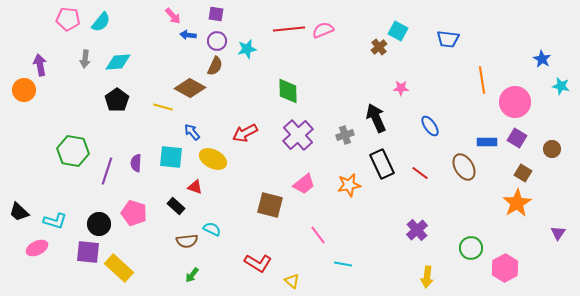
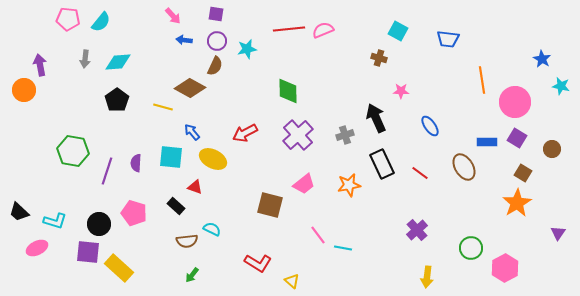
blue arrow at (188, 35): moved 4 px left, 5 px down
brown cross at (379, 47): moved 11 px down; rotated 35 degrees counterclockwise
pink star at (401, 88): moved 3 px down
cyan line at (343, 264): moved 16 px up
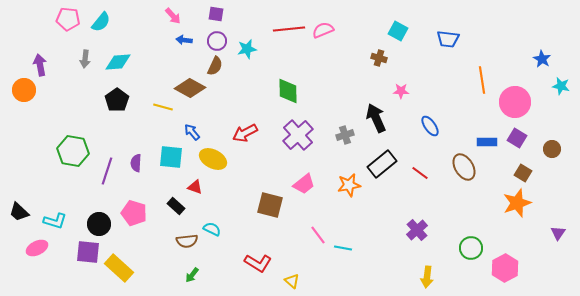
black rectangle at (382, 164): rotated 76 degrees clockwise
orange star at (517, 203): rotated 12 degrees clockwise
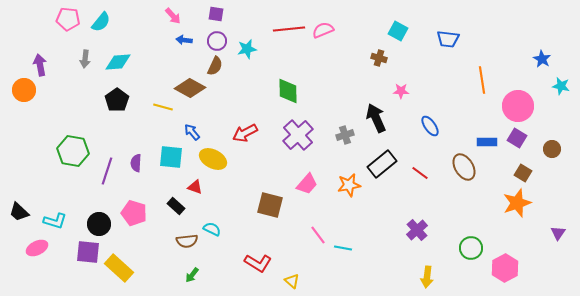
pink circle at (515, 102): moved 3 px right, 4 px down
pink trapezoid at (304, 184): moved 3 px right; rotated 10 degrees counterclockwise
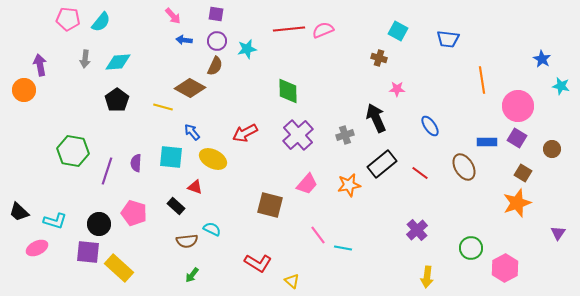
pink star at (401, 91): moved 4 px left, 2 px up
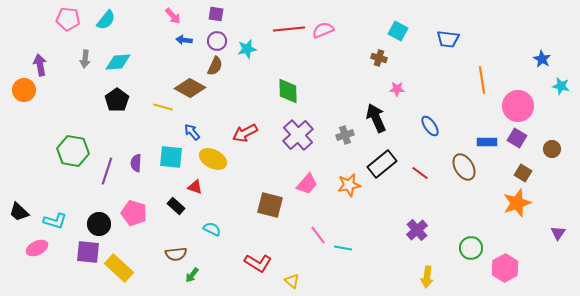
cyan semicircle at (101, 22): moved 5 px right, 2 px up
brown semicircle at (187, 241): moved 11 px left, 13 px down
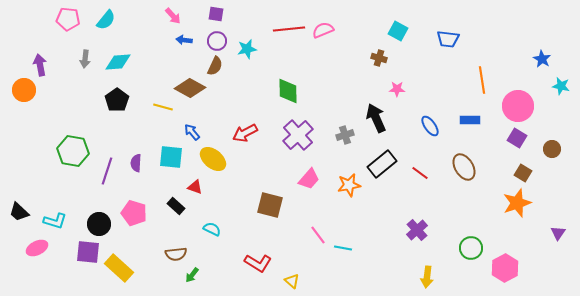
blue rectangle at (487, 142): moved 17 px left, 22 px up
yellow ellipse at (213, 159): rotated 12 degrees clockwise
pink trapezoid at (307, 184): moved 2 px right, 5 px up
